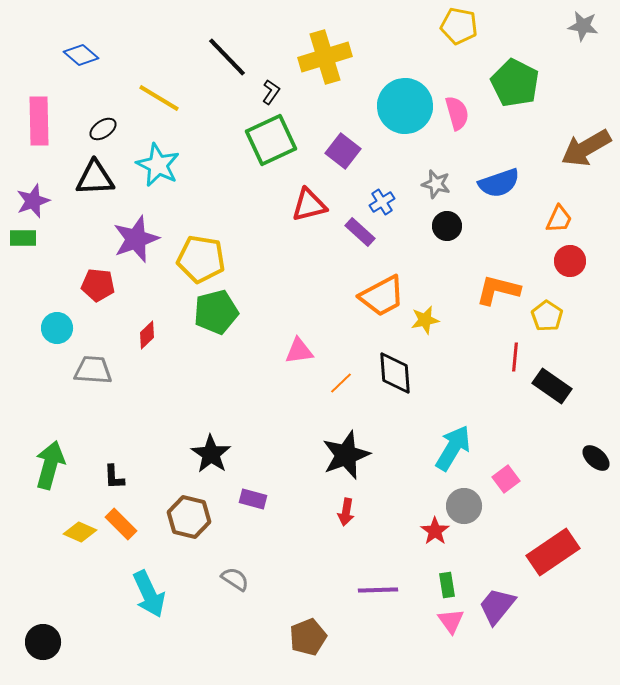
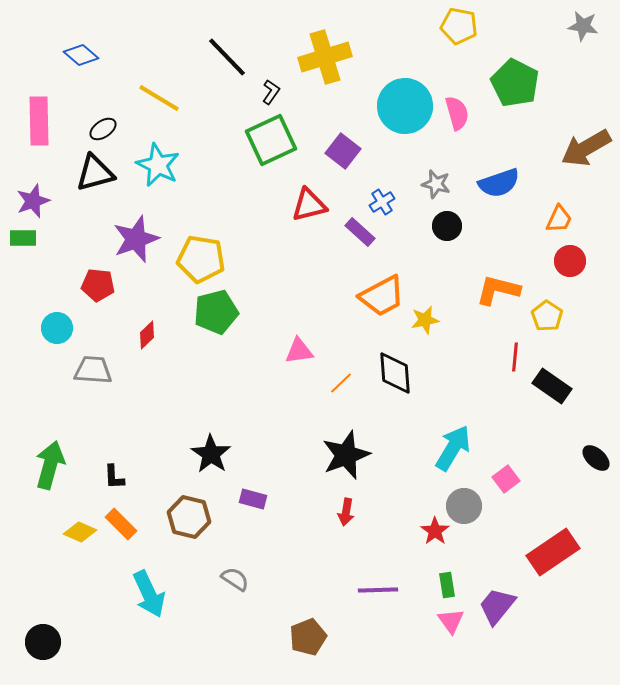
black triangle at (95, 178): moved 5 px up; rotated 12 degrees counterclockwise
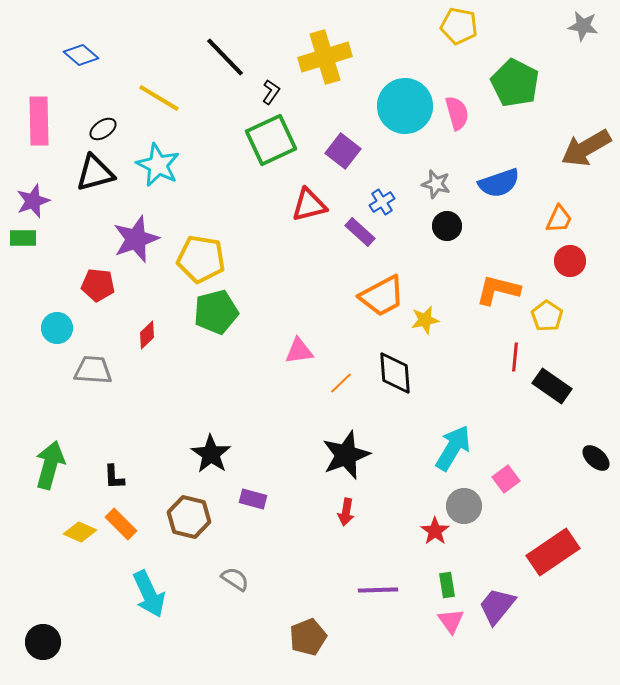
black line at (227, 57): moved 2 px left
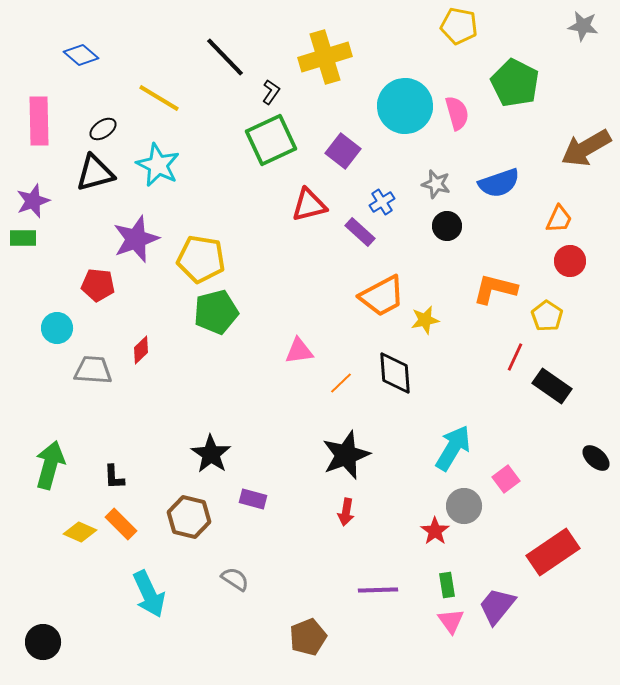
orange L-shape at (498, 290): moved 3 px left, 1 px up
red diamond at (147, 335): moved 6 px left, 15 px down
red line at (515, 357): rotated 20 degrees clockwise
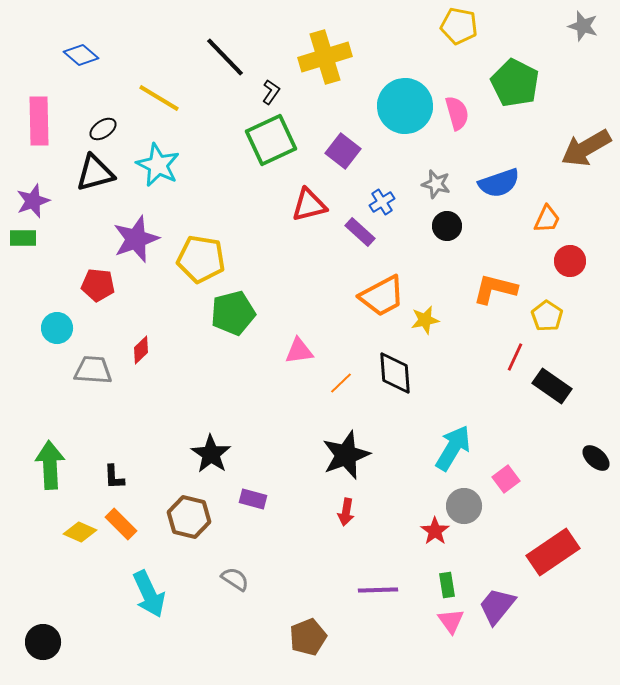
gray star at (583, 26): rotated 8 degrees clockwise
orange trapezoid at (559, 219): moved 12 px left
green pentagon at (216, 312): moved 17 px right, 1 px down
green arrow at (50, 465): rotated 18 degrees counterclockwise
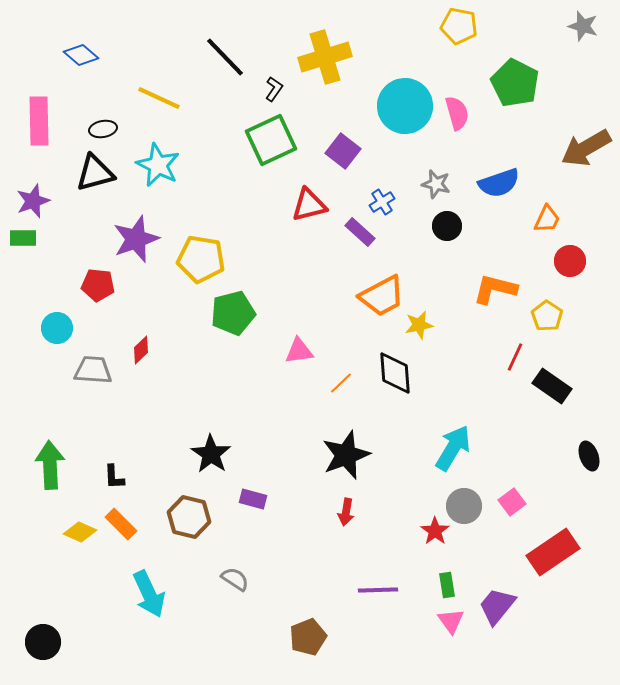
black L-shape at (271, 92): moved 3 px right, 3 px up
yellow line at (159, 98): rotated 6 degrees counterclockwise
black ellipse at (103, 129): rotated 24 degrees clockwise
yellow star at (425, 320): moved 6 px left, 5 px down
black ellipse at (596, 458): moved 7 px left, 2 px up; rotated 28 degrees clockwise
pink square at (506, 479): moved 6 px right, 23 px down
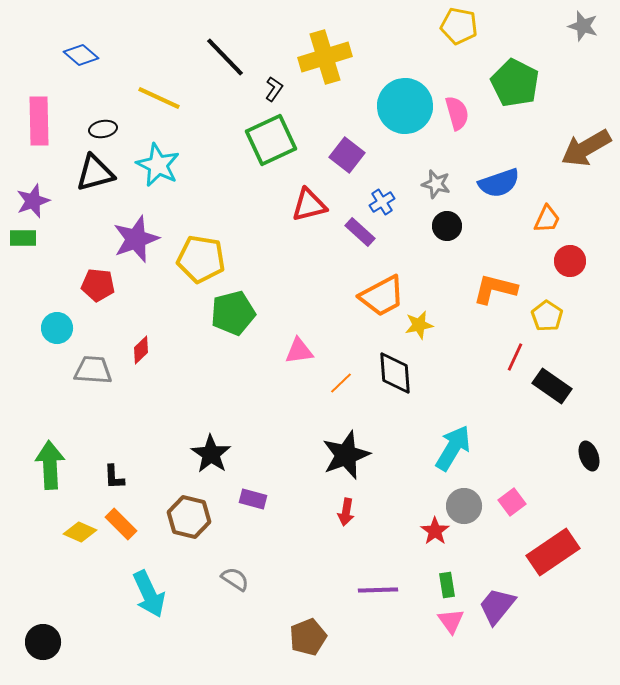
purple square at (343, 151): moved 4 px right, 4 px down
